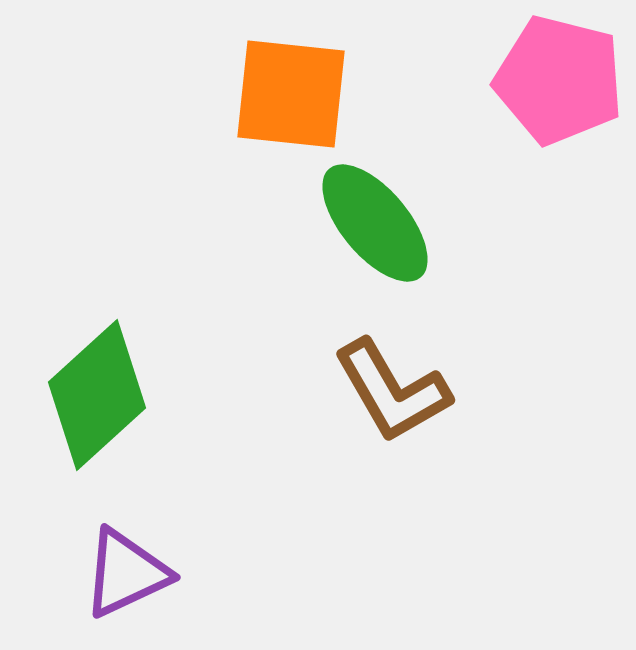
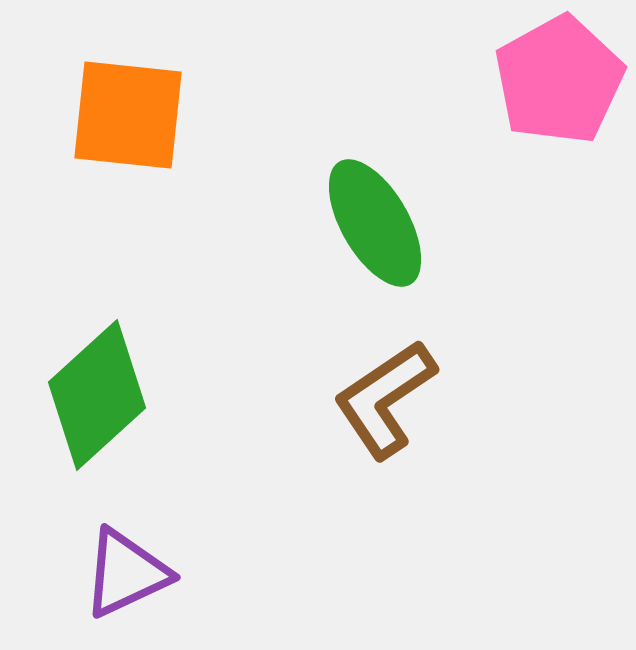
pink pentagon: rotated 29 degrees clockwise
orange square: moved 163 px left, 21 px down
green ellipse: rotated 10 degrees clockwise
brown L-shape: moved 7 px left, 8 px down; rotated 86 degrees clockwise
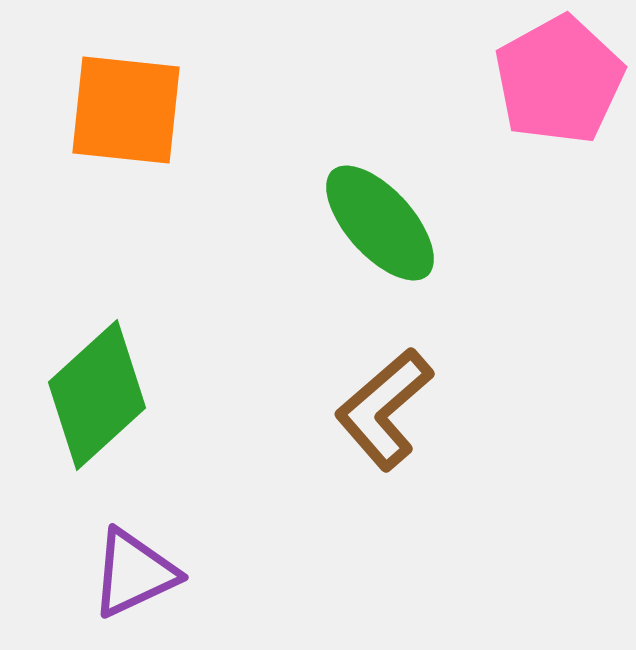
orange square: moved 2 px left, 5 px up
green ellipse: moved 5 px right; rotated 12 degrees counterclockwise
brown L-shape: moved 1 px left, 10 px down; rotated 7 degrees counterclockwise
purple triangle: moved 8 px right
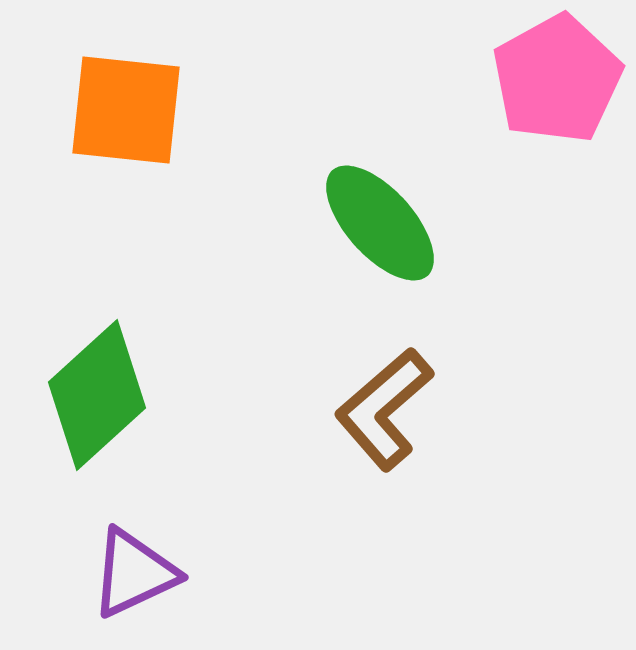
pink pentagon: moved 2 px left, 1 px up
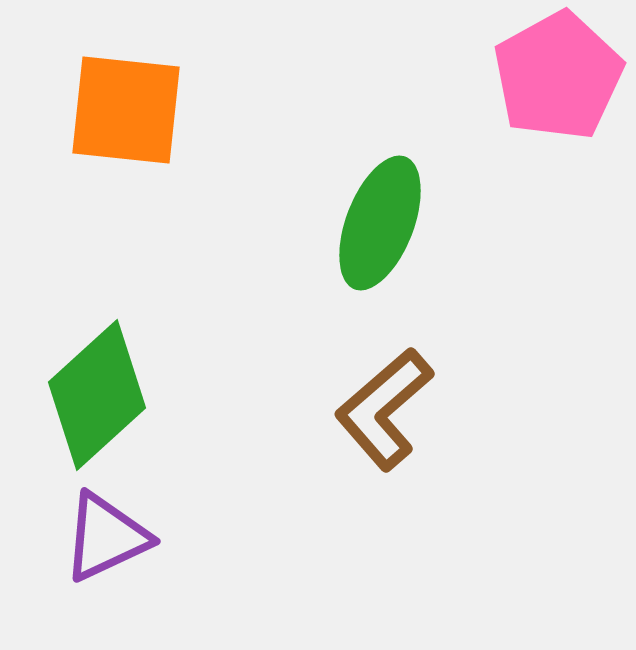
pink pentagon: moved 1 px right, 3 px up
green ellipse: rotated 63 degrees clockwise
purple triangle: moved 28 px left, 36 px up
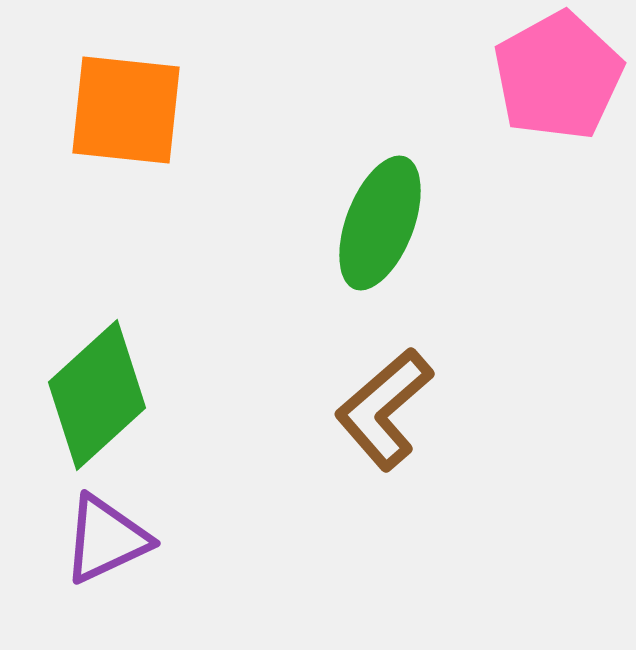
purple triangle: moved 2 px down
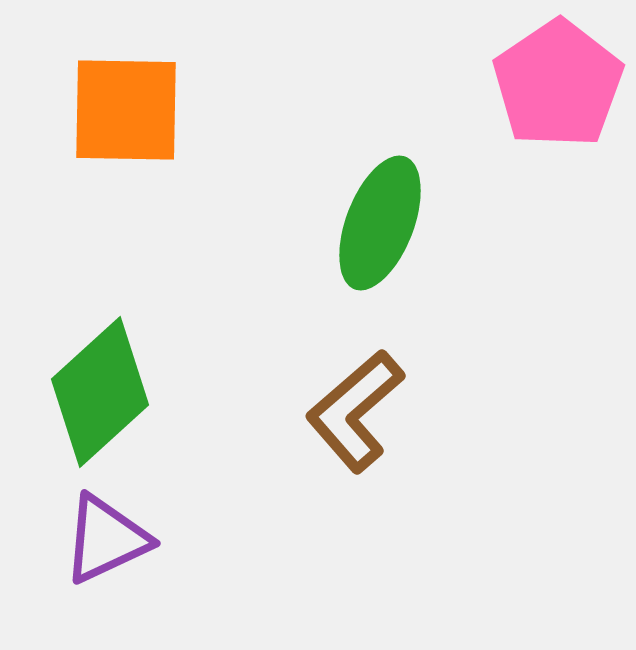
pink pentagon: moved 8 px down; rotated 5 degrees counterclockwise
orange square: rotated 5 degrees counterclockwise
green diamond: moved 3 px right, 3 px up
brown L-shape: moved 29 px left, 2 px down
